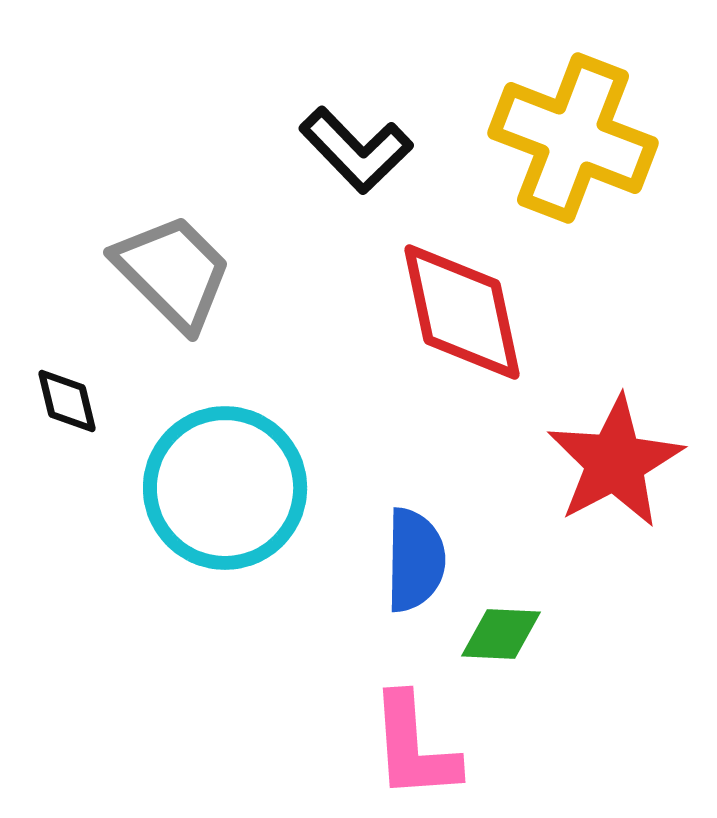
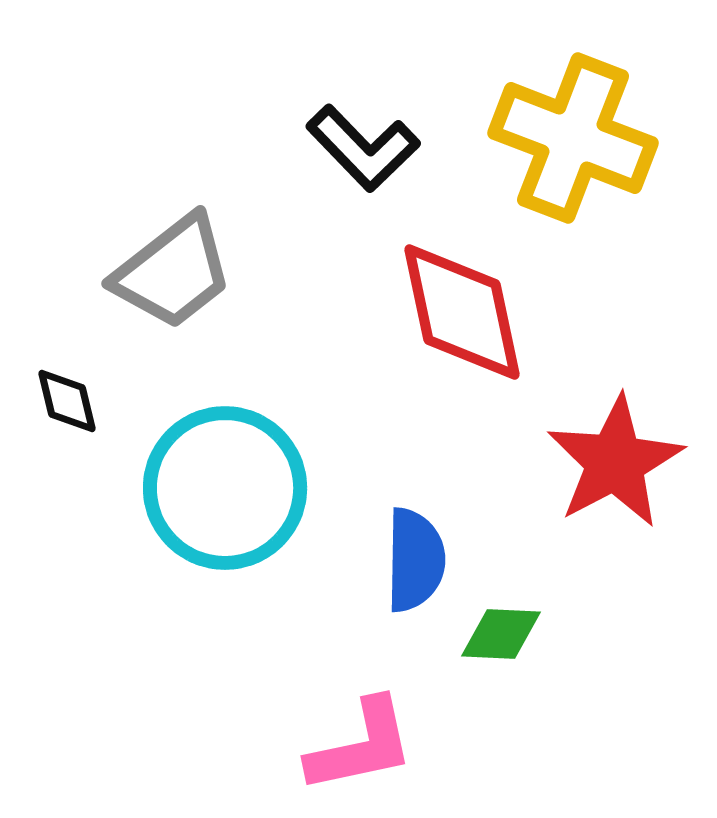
black L-shape: moved 7 px right, 2 px up
gray trapezoid: rotated 97 degrees clockwise
pink L-shape: moved 53 px left, 1 px up; rotated 98 degrees counterclockwise
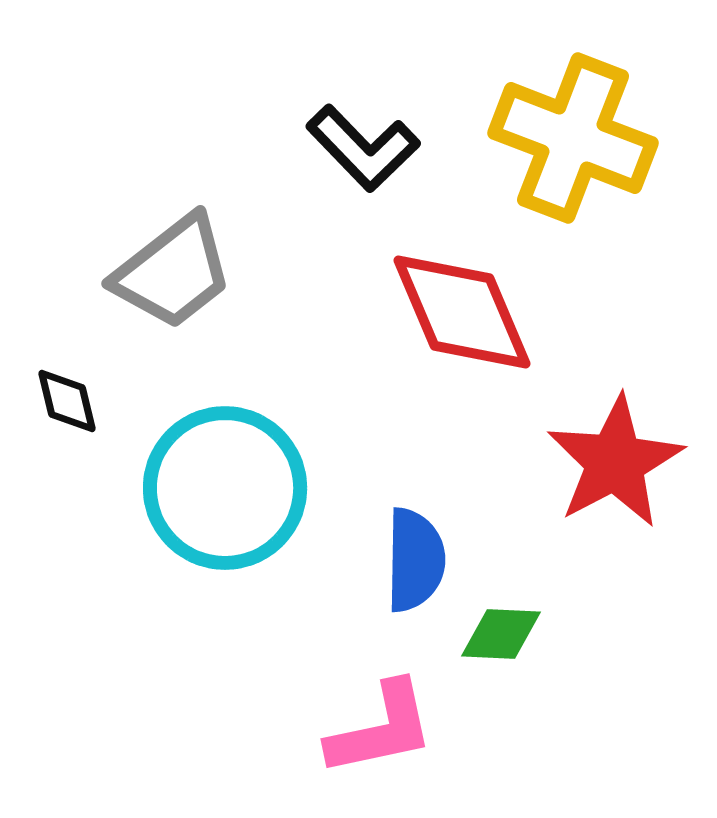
red diamond: rotated 11 degrees counterclockwise
pink L-shape: moved 20 px right, 17 px up
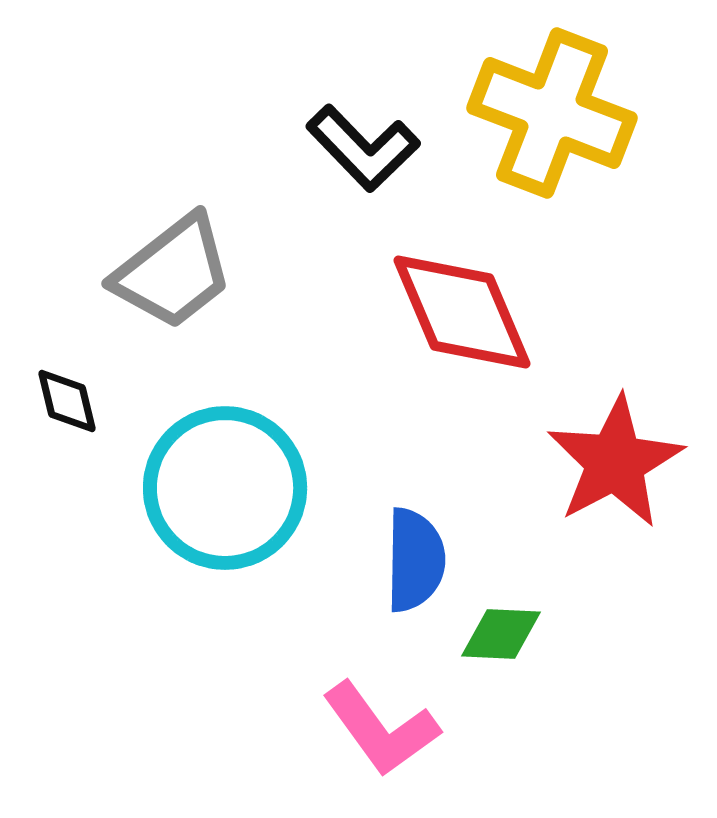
yellow cross: moved 21 px left, 25 px up
pink L-shape: rotated 66 degrees clockwise
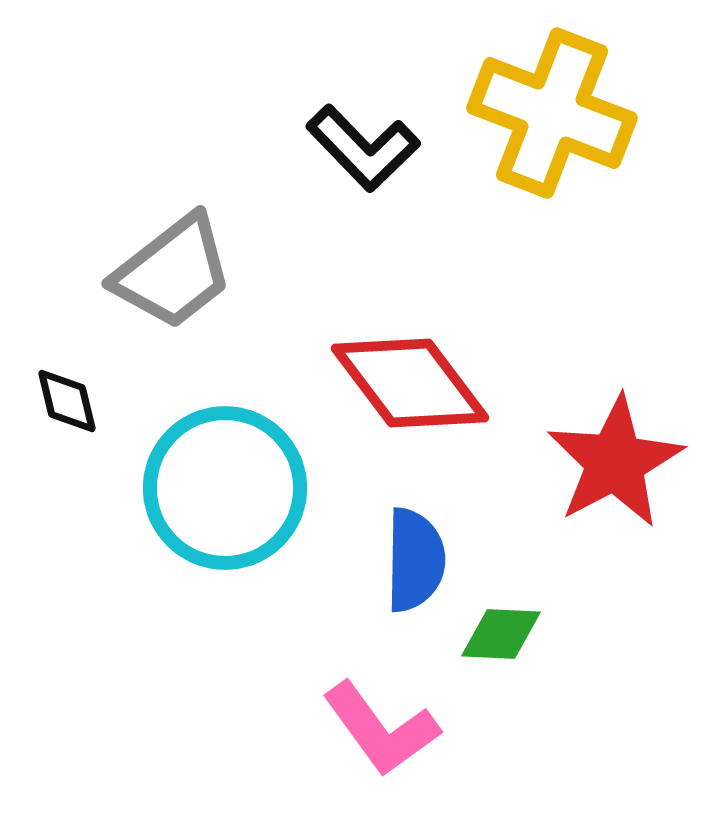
red diamond: moved 52 px left, 71 px down; rotated 14 degrees counterclockwise
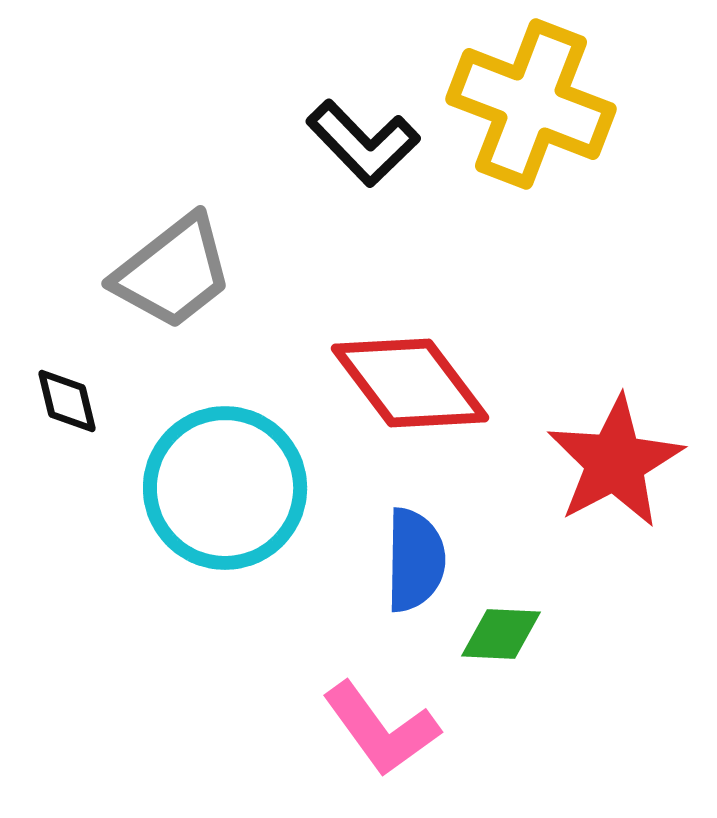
yellow cross: moved 21 px left, 9 px up
black L-shape: moved 5 px up
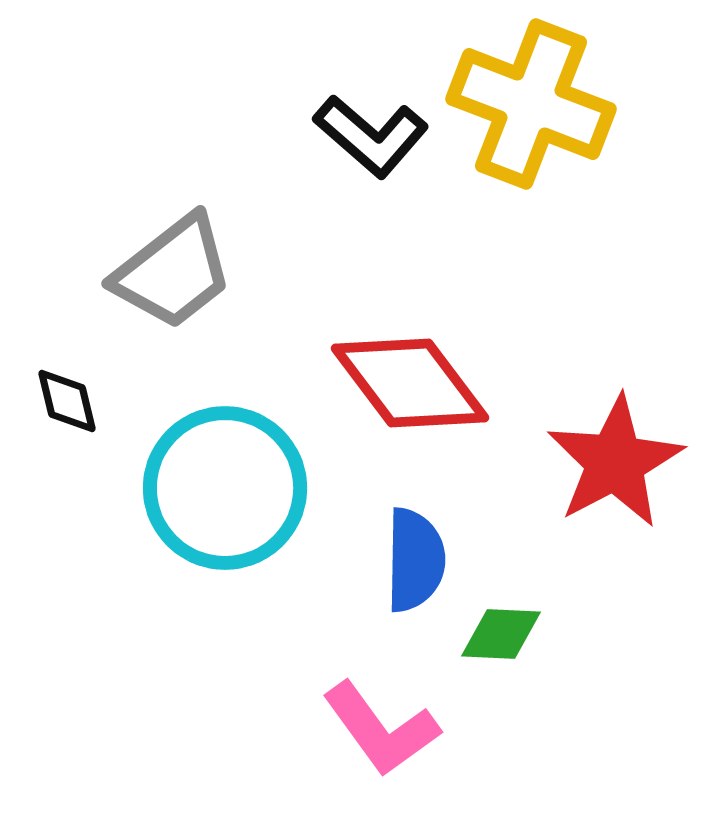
black L-shape: moved 8 px right, 7 px up; rotated 5 degrees counterclockwise
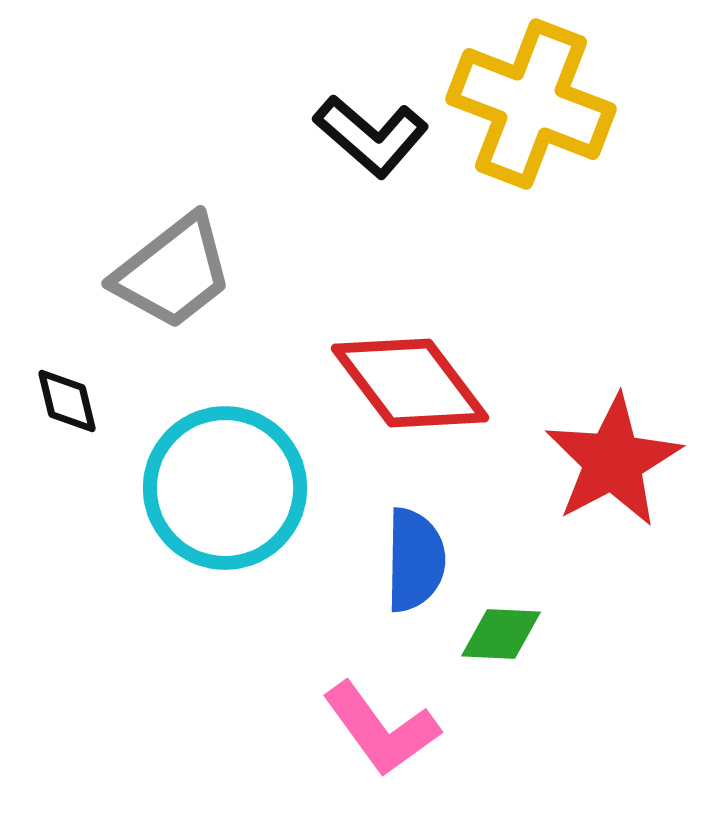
red star: moved 2 px left, 1 px up
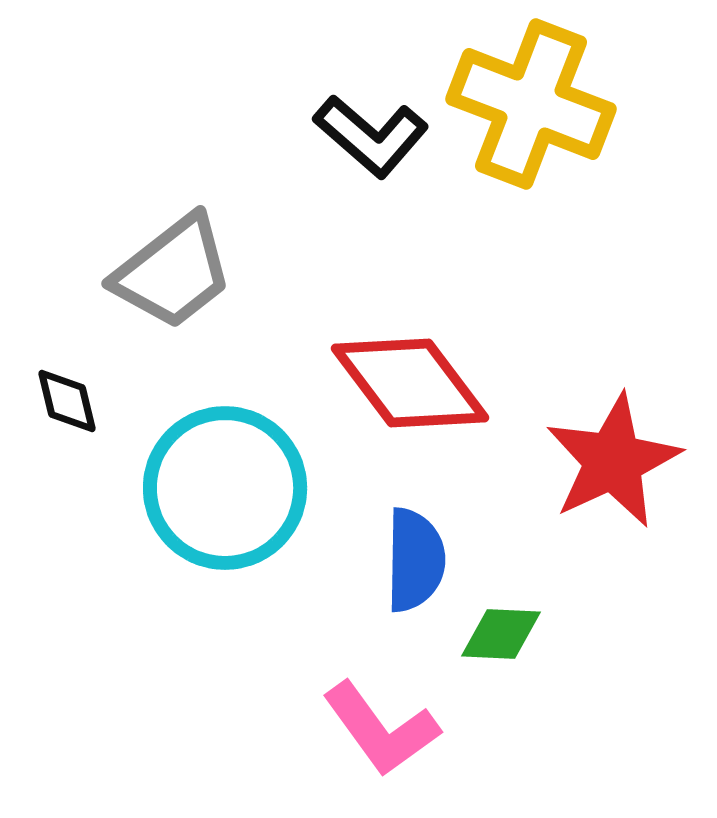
red star: rotated 3 degrees clockwise
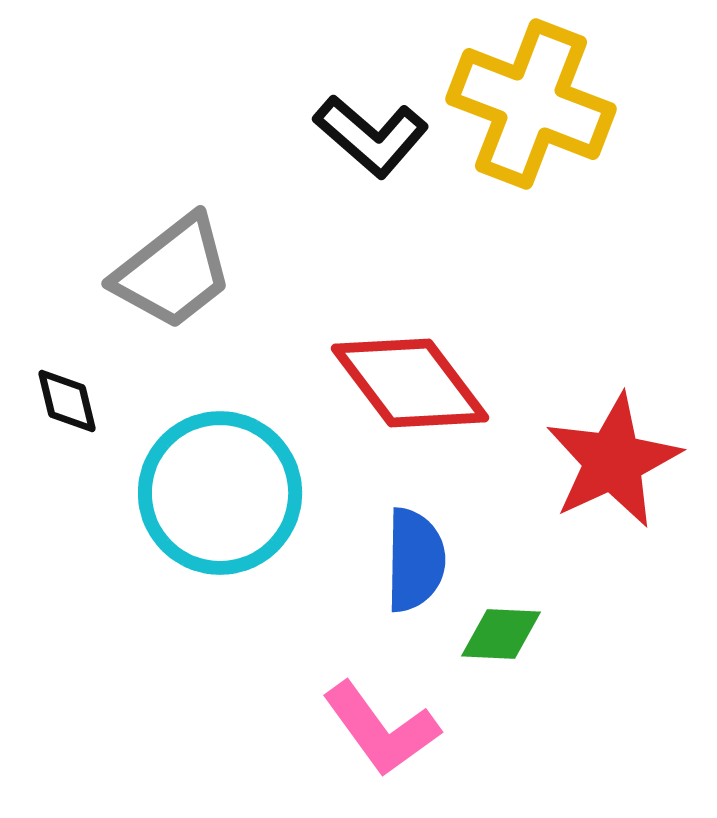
cyan circle: moved 5 px left, 5 px down
